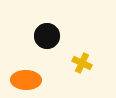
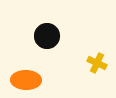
yellow cross: moved 15 px right
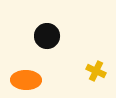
yellow cross: moved 1 px left, 8 px down
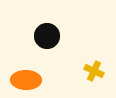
yellow cross: moved 2 px left
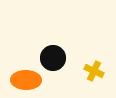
black circle: moved 6 px right, 22 px down
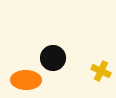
yellow cross: moved 7 px right
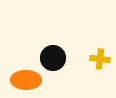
yellow cross: moved 1 px left, 12 px up; rotated 18 degrees counterclockwise
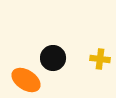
orange ellipse: rotated 32 degrees clockwise
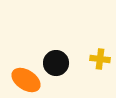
black circle: moved 3 px right, 5 px down
